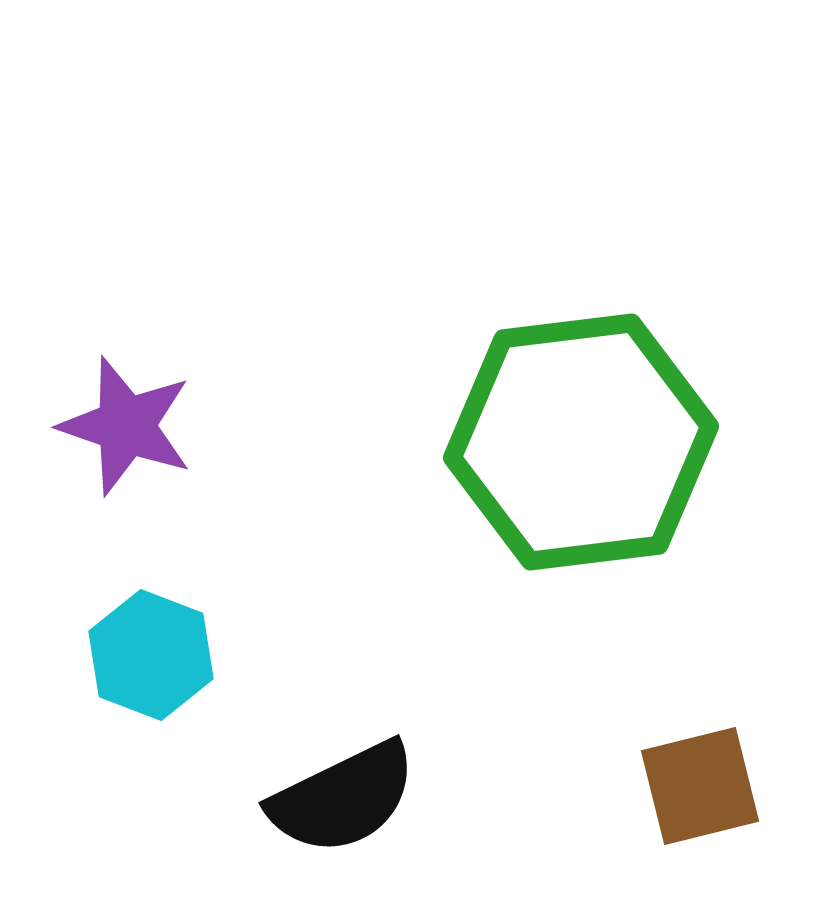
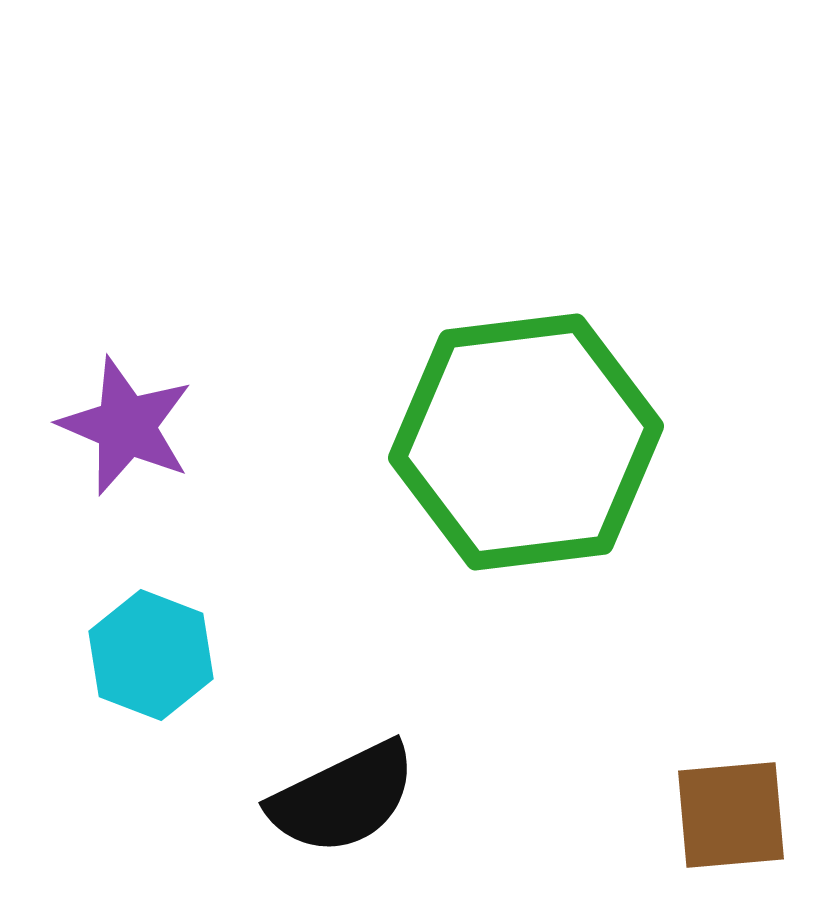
purple star: rotated 4 degrees clockwise
green hexagon: moved 55 px left
brown square: moved 31 px right, 29 px down; rotated 9 degrees clockwise
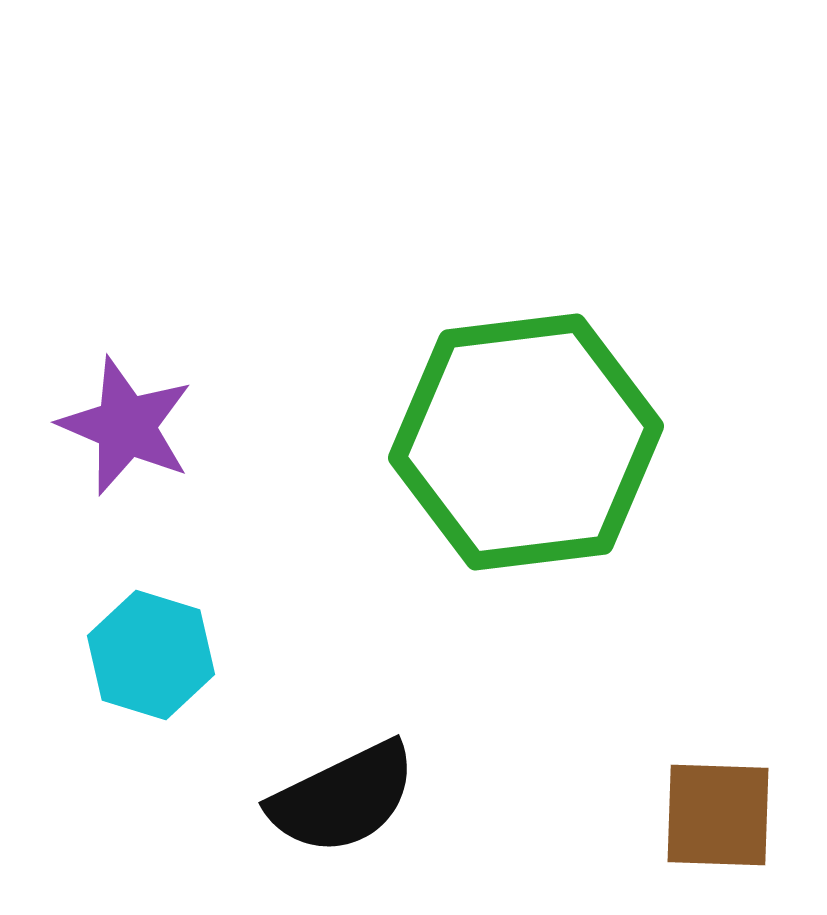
cyan hexagon: rotated 4 degrees counterclockwise
brown square: moved 13 px left; rotated 7 degrees clockwise
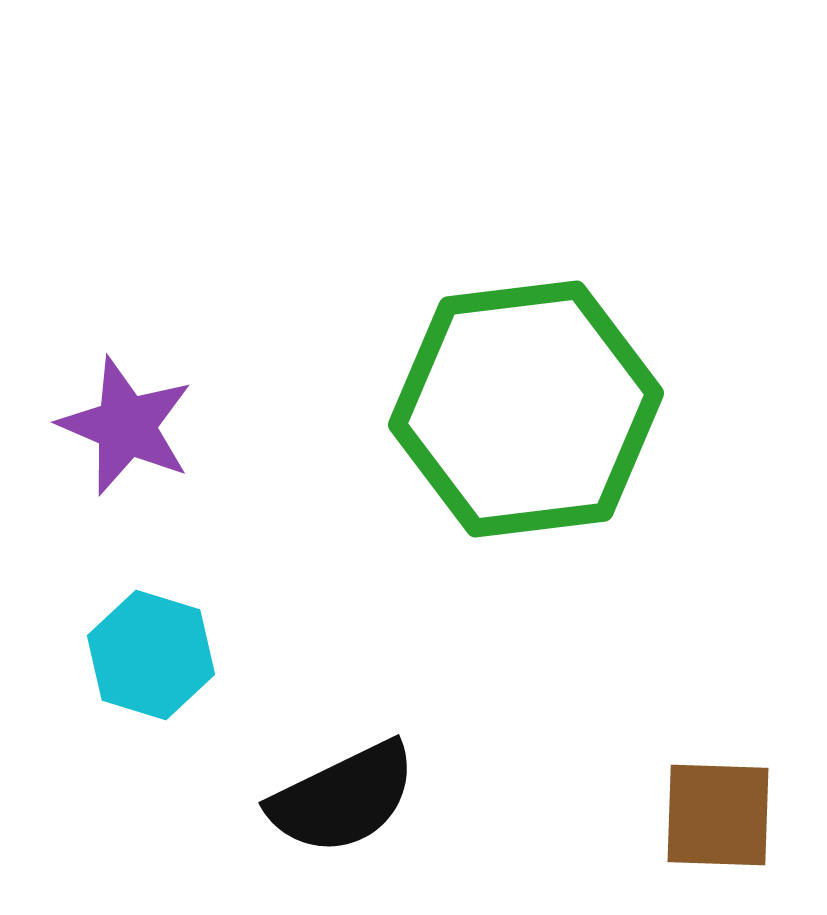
green hexagon: moved 33 px up
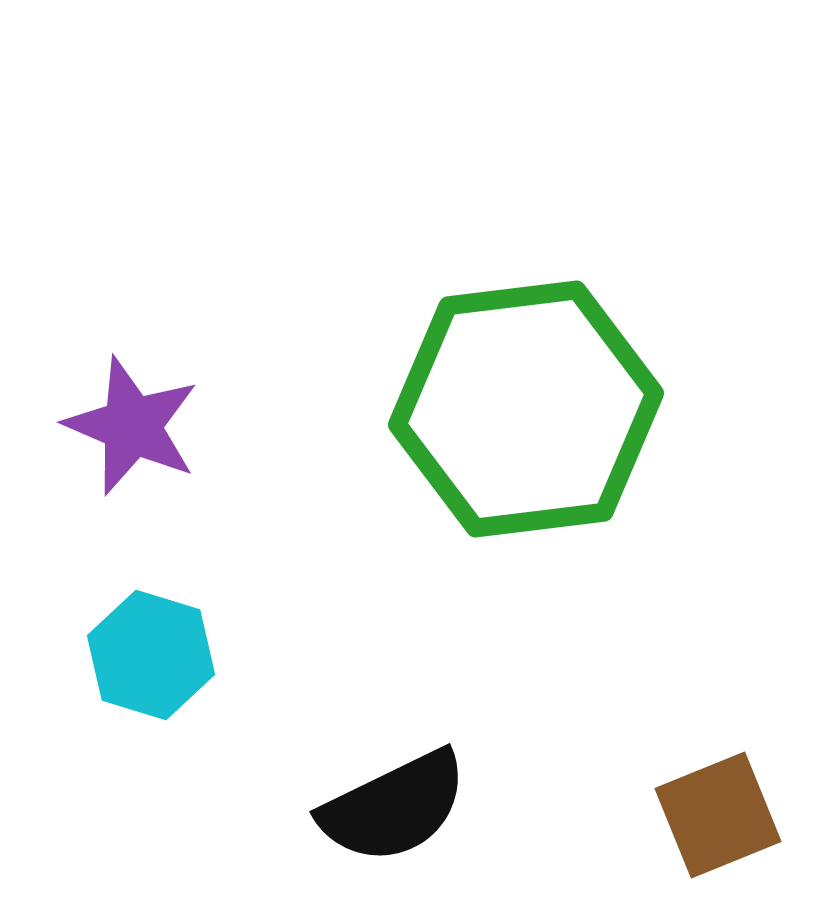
purple star: moved 6 px right
black semicircle: moved 51 px right, 9 px down
brown square: rotated 24 degrees counterclockwise
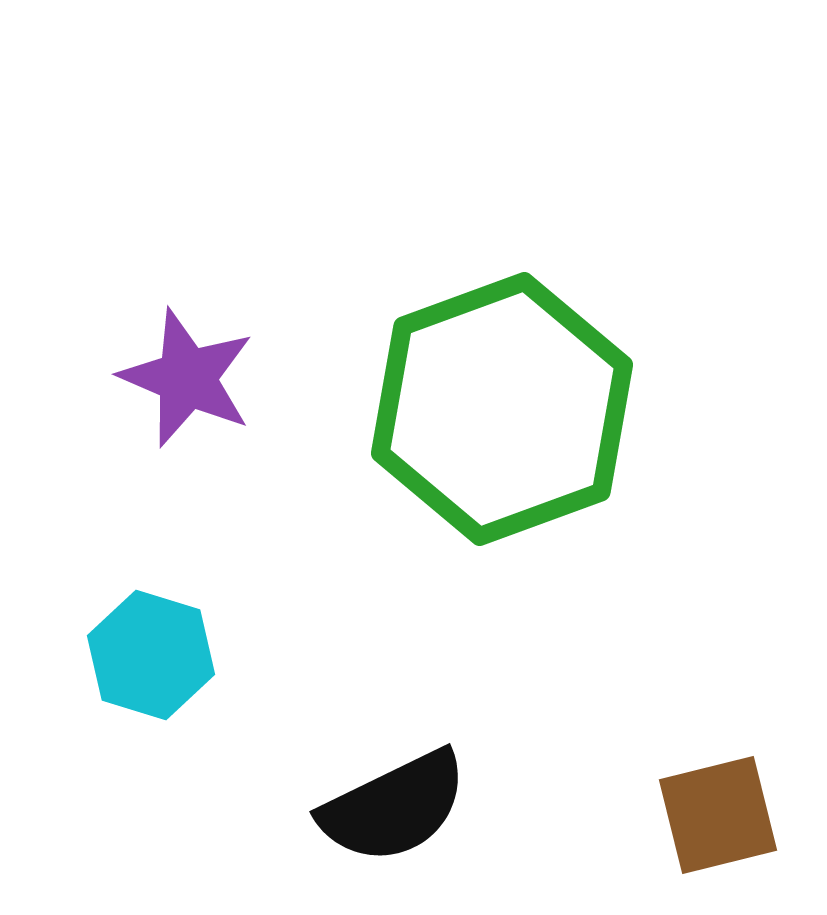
green hexagon: moved 24 px left; rotated 13 degrees counterclockwise
purple star: moved 55 px right, 48 px up
brown square: rotated 8 degrees clockwise
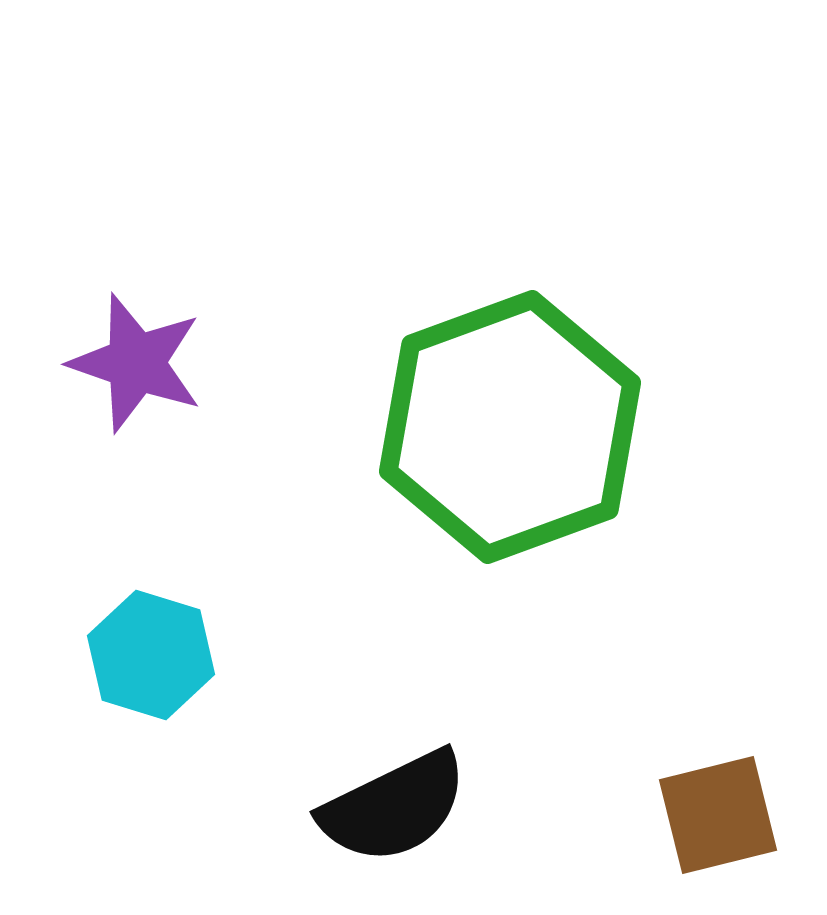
purple star: moved 51 px left, 15 px up; rotated 4 degrees counterclockwise
green hexagon: moved 8 px right, 18 px down
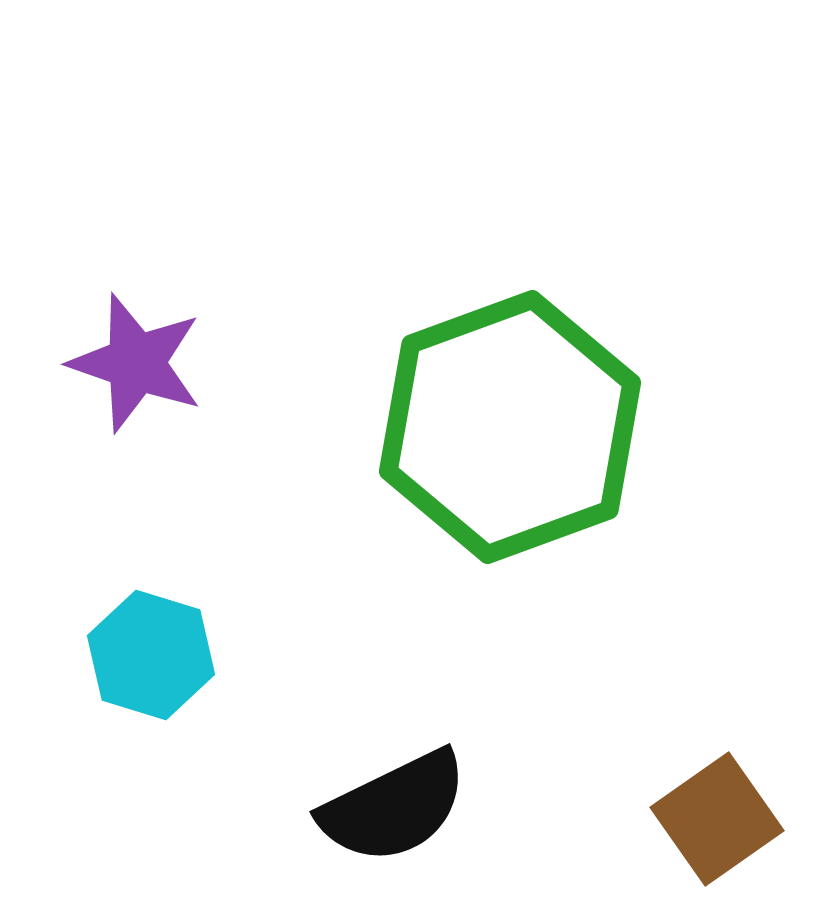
brown square: moved 1 px left, 4 px down; rotated 21 degrees counterclockwise
